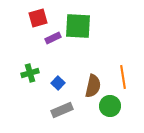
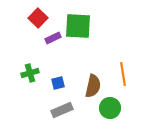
red square: rotated 30 degrees counterclockwise
orange line: moved 3 px up
blue square: rotated 32 degrees clockwise
green circle: moved 2 px down
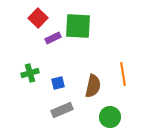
green circle: moved 9 px down
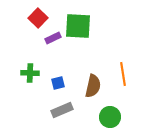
green cross: rotated 18 degrees clockwise
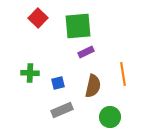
green square: rotated 8 degrees counterclockwise
purple rectangle: moved 33 px right, 14 px down
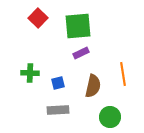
purple rectangle: moved 5 px left, 1 px down
gray rectangle: moved 4 px left; rotated 20 degrees clockwise
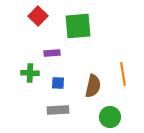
red square: moved 2 px up
purple rectangle: moved 29 px left; rotated 21 degrees clockwise
blue square: rotated 16 degrees clockwise
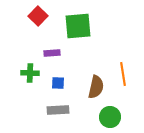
brown semicircle: moved 3 px right, 1 px down
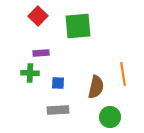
purple rectangle: moved 11 px left
